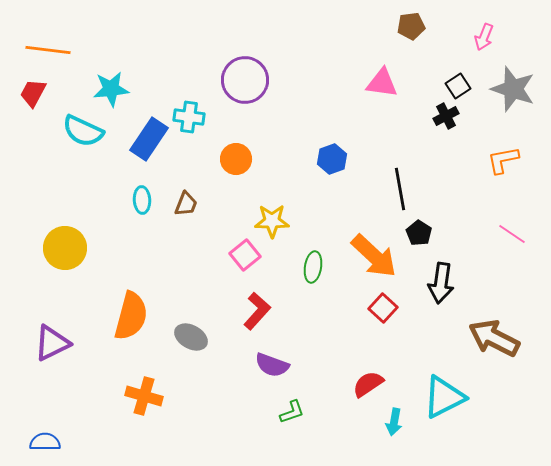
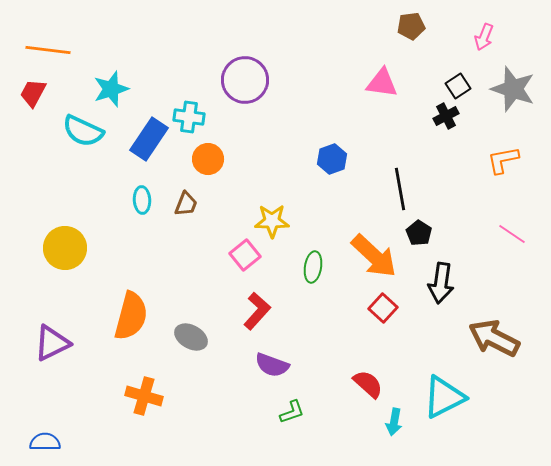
cyan star: rotated 12 degrees counterclockwise
orange circle: moved 28 px left
red semicircle: rotated 76 degrees clockwise
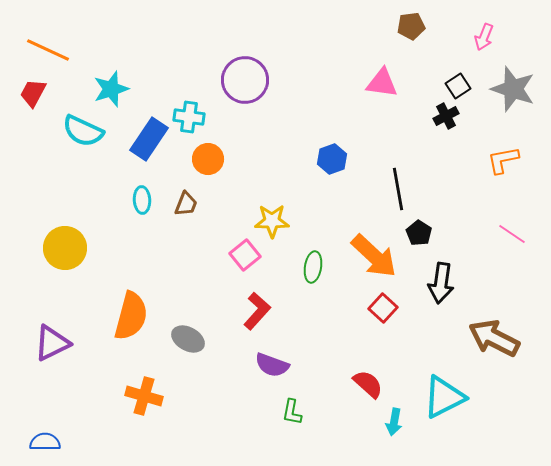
orange line: rotated 18 degrees clockwise
black line: moved 2 px left
gray ellipse: moved 3 px left, 2 px down
green L-shape: rotated 120 degrees clockwise
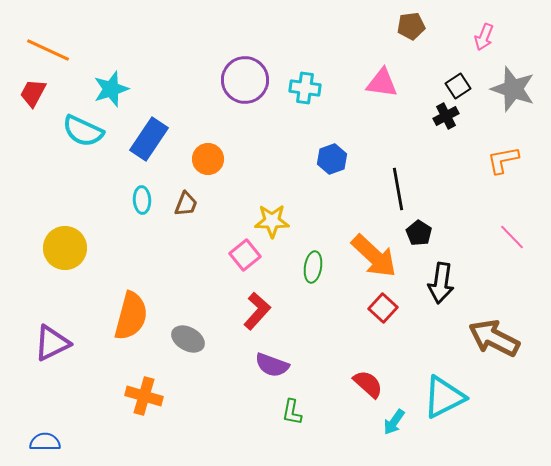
cyan cross: moved 116 px right, 29 px up
pink line: moved 3 px down; rotated 12 degrees clockwise
cyan arrow: rotated 24 degrees clockwise
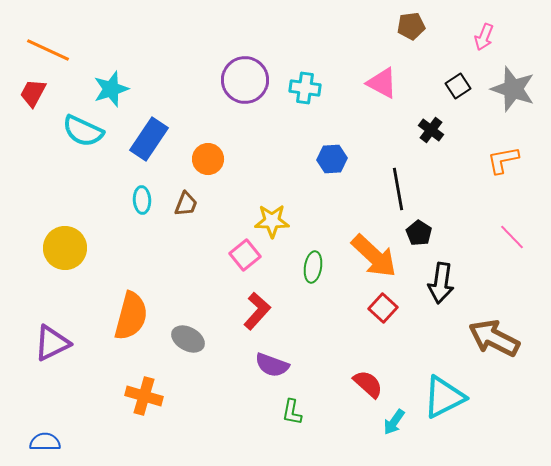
pink triangle: rotated 20 degrees clockwise
black cross: moved 15 px left, 14 px down; rotated 25 degrees counterclockwise
blue hexagon: rotated 16 degrees clockwise
